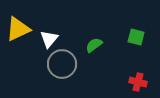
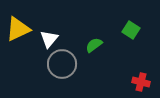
green square: moved 5 px left, 7 px up; rotated 18 degrees clockwise
red cross: moved 3 px right
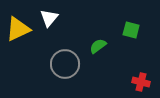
green square: rotated 18 degrees counterclockwise
white triangle: moved 21 px up
green semicircle: moved 4 px right, 1 px down
gray circle: moved 3 px right
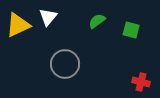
white triangle: moved 1 px left, 1 px up
yellow triangle: moved 4 px up
green semicircle: moved 1 px left, 25 px up
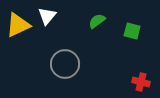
white triangle: moved 1 px left, 1 px up
green square: moved 1 px right, 1 px down
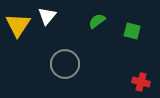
yellow triangle: rotated 32 degrees counterclockwise
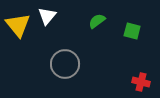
yellow triangle: rotated 12 degrees counterclockwise
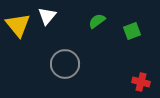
green square: rotated 36 degrees counterclockwise
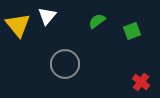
red cross: rotated 24 degrees clockwise
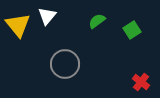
green square: moved 1 px up; rotated 12 degrees counterclockwise
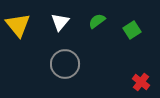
white triangle: moved 13 px right, 6 px down
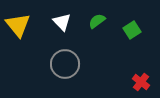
white triangle: moved 2 px right; rotated 24 degrees counterclockwise
